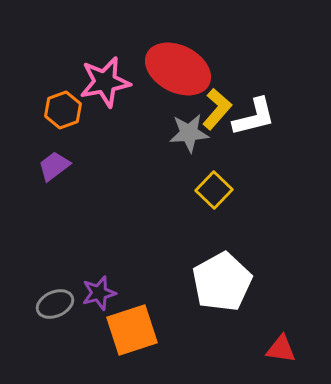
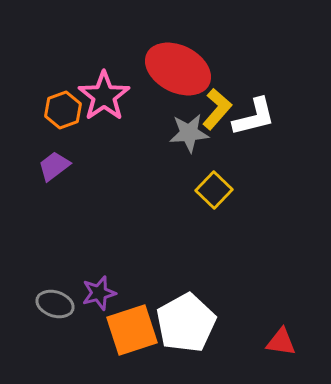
pink star: moved 1 px left, 14 px down; rotated 24 degrees counterclockwise
white pentagon: moved 36 px left, 41 px down
gray ellipse: rotated 42 degrees clockwise
red triangle: moved 7 px up
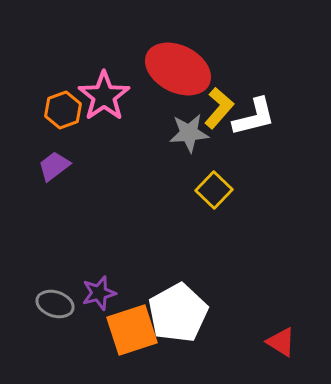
yellow L-shape: moved 2 px right, 1 px up
white pentagon: moved 8 px left, 10 px up
red triangle: rotated 24 degrees clockwise
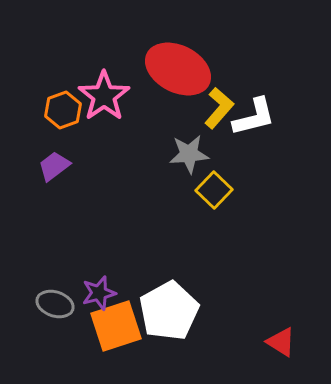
gray star: moved 21 px down
white pentagon: moved 9 px left, 2 px up
orange square: moved 16 px left, 4 px up
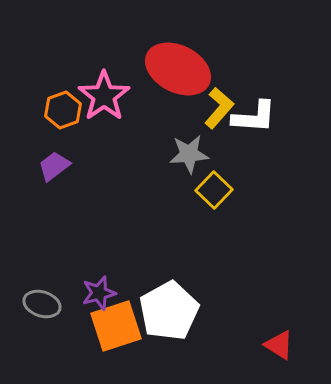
white L-shape: rotated 18 degrees clockwise
gray ellipse: moved 13 px left
red triangle: moved 2 px left, 3 px down
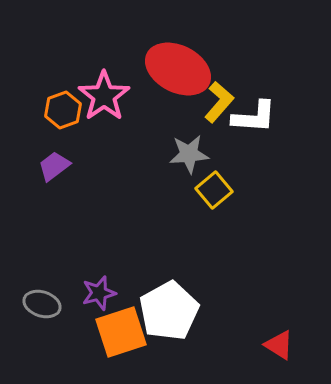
yellow L-shape: moved 6 px up
yellow square: rotated 6 degrees clockwise
orange square: moved 5 px right, 6 px down
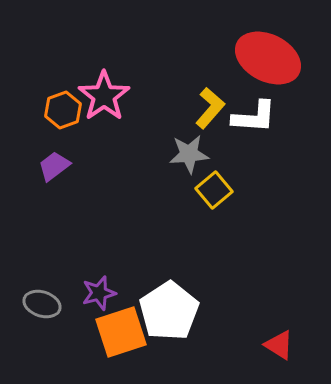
red ellipse: moved 90 px right, 11 px up
yellow L-shape: moved 9 px left, 6 px down
white pentagon: rotated 4 degrees counterclockwise
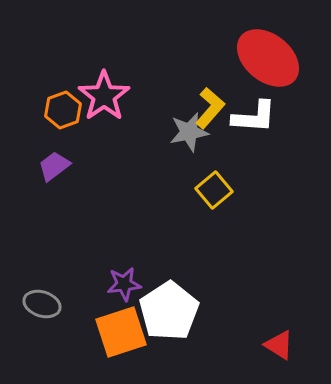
red ellipse: rotated 12 degrees clockwise
gray star: moved 22 px up; rotated 6 degrees counterclockwise
purple star: moved 25 px right, 9 px up; rotated 8 degrees clockwise
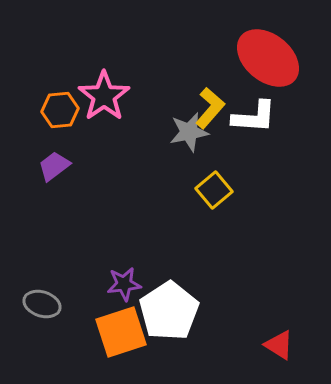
orange hexagon: moved 3 px left; rotated 15 degrees clockwise
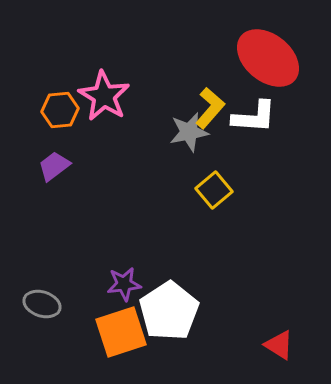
pink star: rotated 6 degrees counterclockwise
